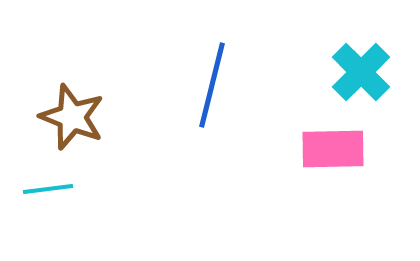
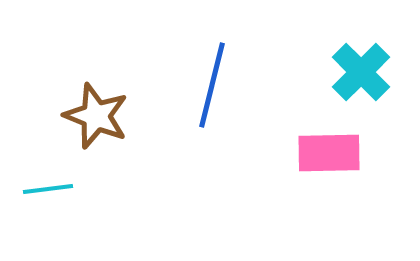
brown star: moved 24 px right, 1 px up
pink rectangle: moved 4 px left, 4 px down
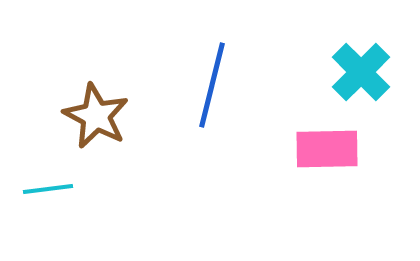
brown star: rotated 6 degrees clockwise
pink rectangle: moved 2 px left, 4 px up
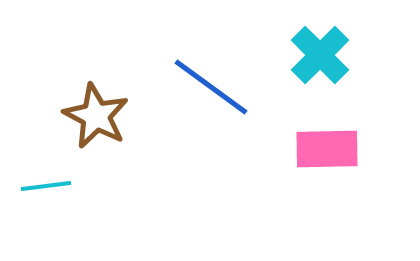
cyan cross: moved 41 px left, 17 px up
blue line: moved 1 px left, 2 px down; rotated 68 degrees counterclockwise
cyan line: moved 2 px left, 3 px up
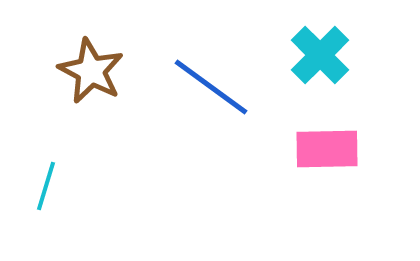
brown star: moved 5 px left, 45 px up
cyan line: rotated 66 degrees counterclockwise
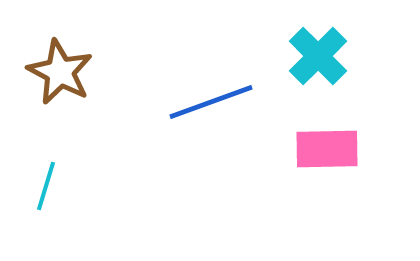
cyan cross: moved 2 px left, 1 px down
brown star: moved 31 px left, 1 px down
blue line: moved 15 px down; rotated 56 degrees counterclockwise
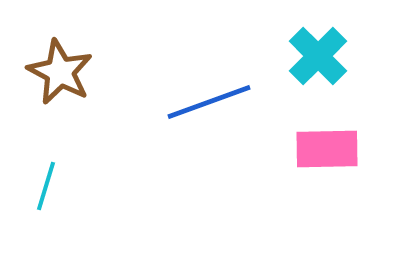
blue line: moved 2 px left
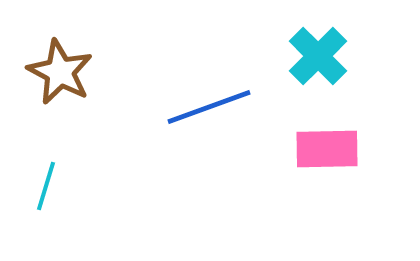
blue line: moved 5 px down
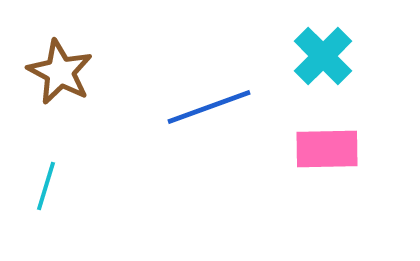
cyan cross: moved 5 px right
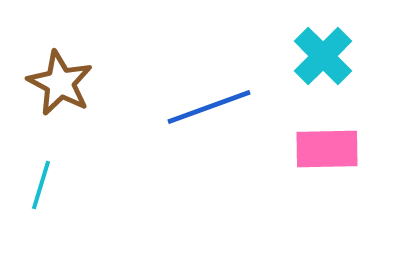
brown star: moved 11 px down
cyan line: moved 5 px left, 1 px up
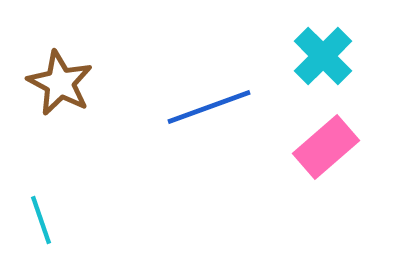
pink rectangle: moved 1 px left, 2 px up; rotated 40 degrees counterclockwise
cyan line: moved 35 px down; rotated 36 degrees counterclockwise
